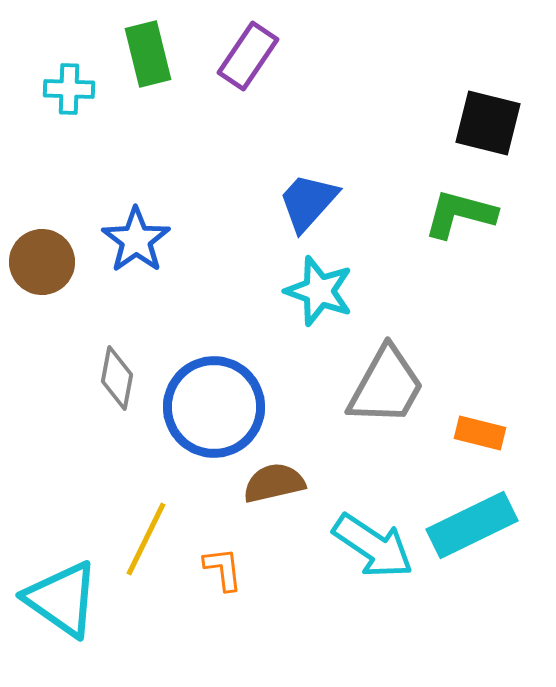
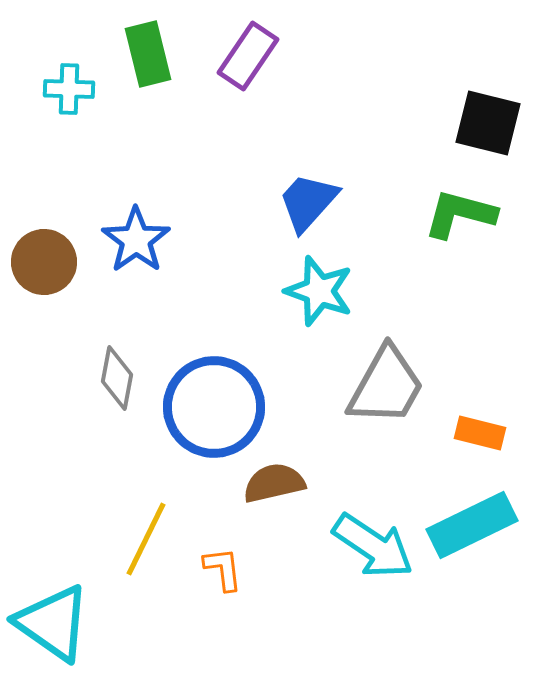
brown circle: moved 2 px right
cyan triangle: moved 9 px left, 24 px down
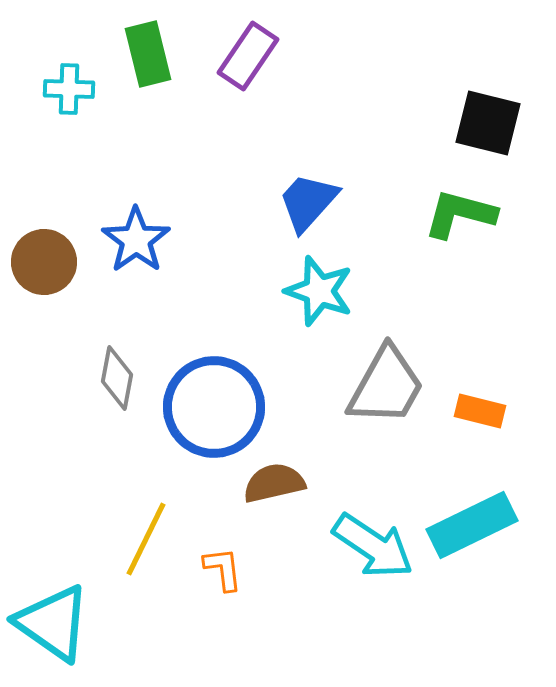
orange rectangle: moved 22 px up
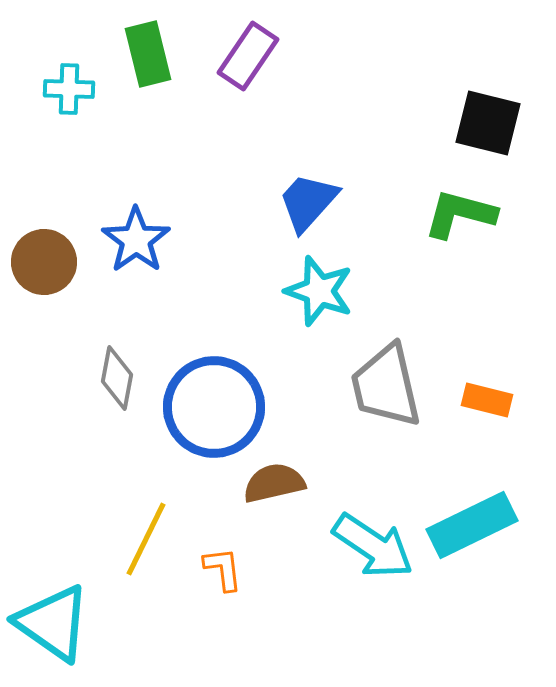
gray trapezoid: rotated 138 degrees clockwise
orange rectangle: moved 7 px right, 11 px up
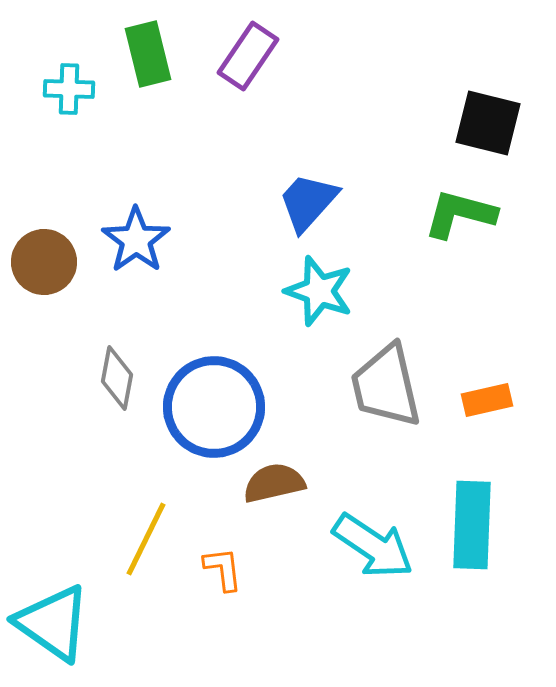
orange rectangle: rotated 27 degrees counterclockwise
cyan rectangle: rotated 62 degrees counterclockwise
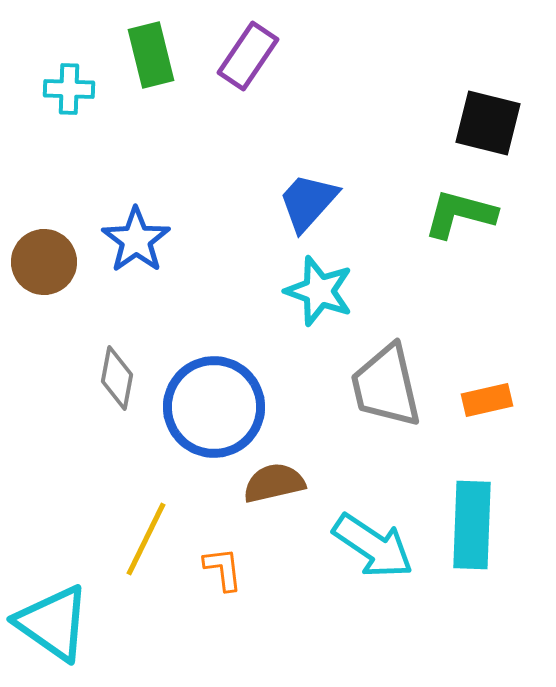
green rectangle: moved 3 px right, 1 px down
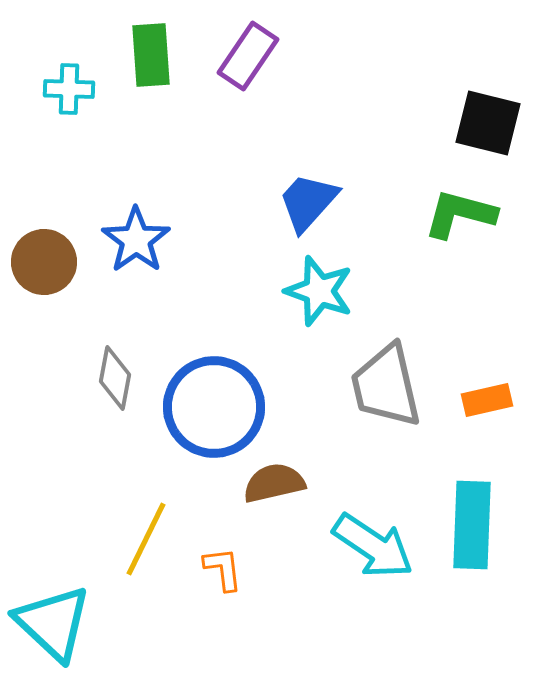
green rectangle: rotated 10 degrees clockwise
gray diamond: moved 2 px left
cyan triangle: rotated 8 degrees clockwise
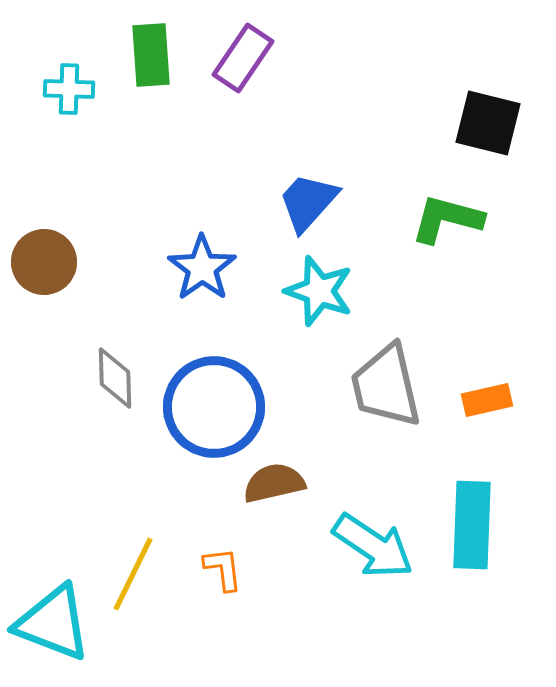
purple rectangle: moved 5 px left, 2 px down
green L-shape: moved 13 px left, 5 px down
blue star: moved 66 px right, 28 px down
gray diamond: rotated 12 degrees counterclockwise
yellow line: moved 13 px left, 35 px down
cyan triangle: rotated 22 degrees counterclockwise
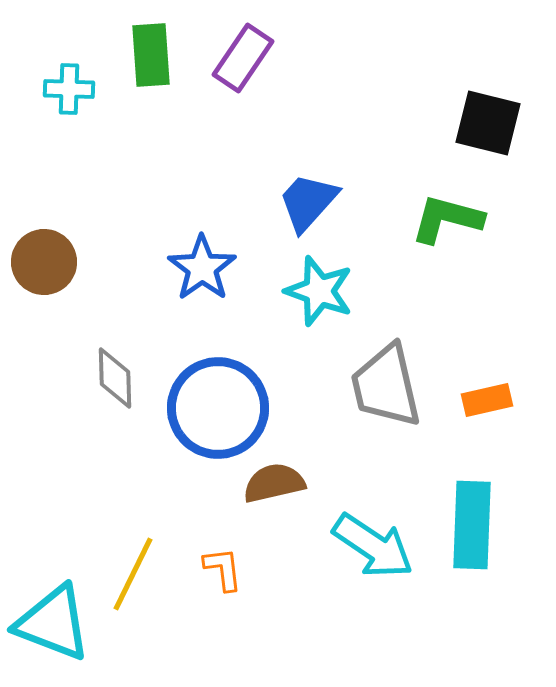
blue circle: moved 4 px right, 1 px down
